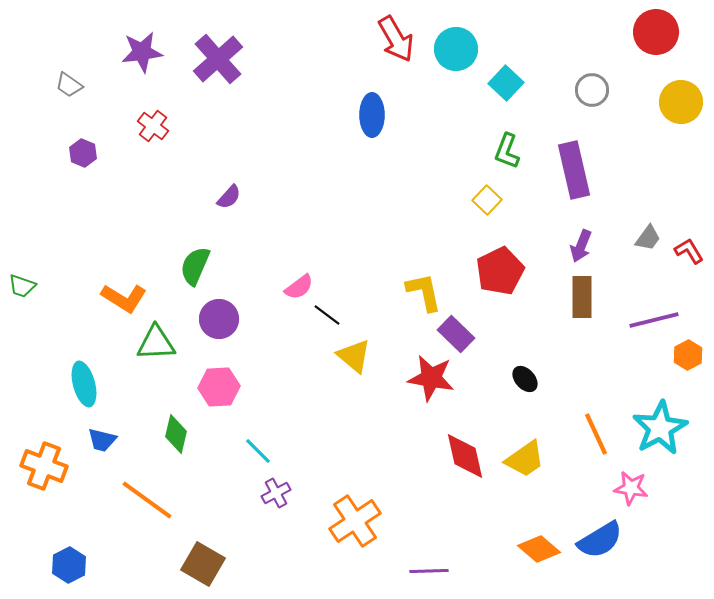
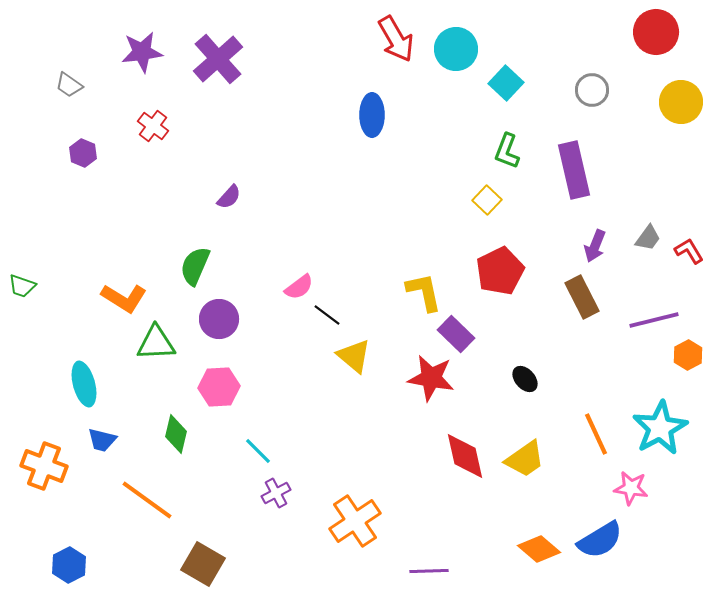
purple arrow at (581, 246): moved 14 px right
brown rectangle at (582, 297): rotated 27 degrees counterclockwise
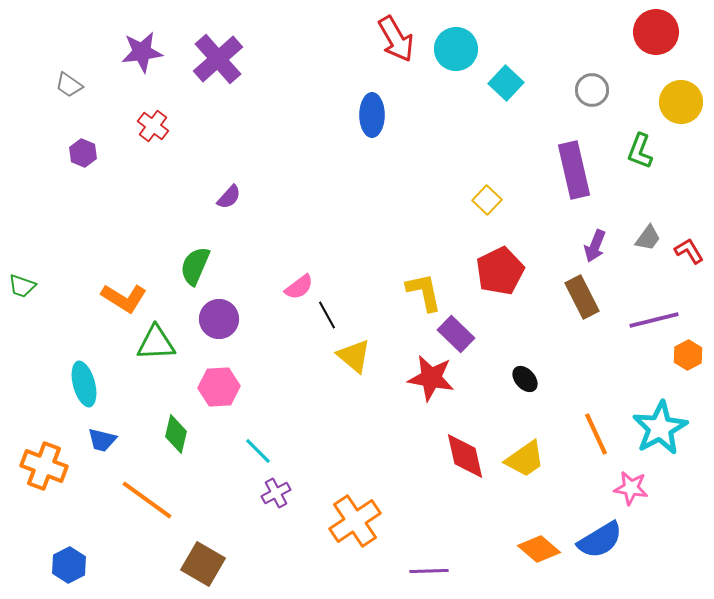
green L-shape at (507, 151): moved 133 px right
black line at (327, 315): rotated 24 degrees clockwise
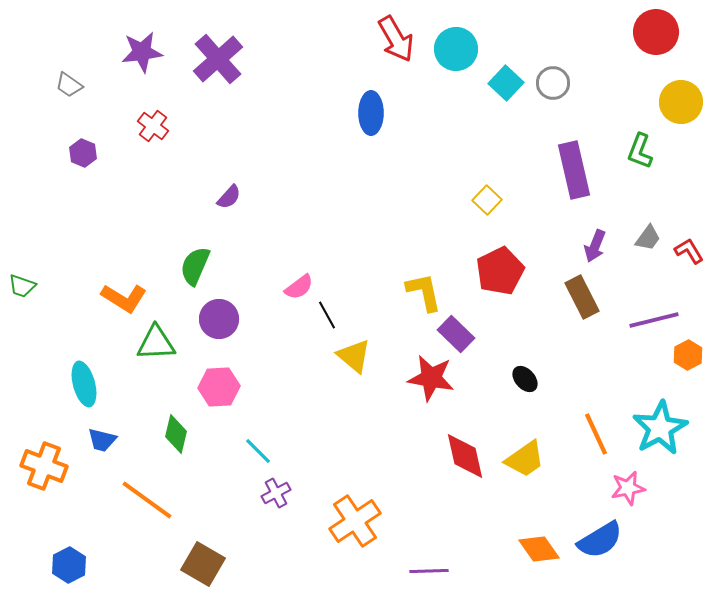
gray circle at (592, 90): moved 39 px left, 7 px up
blue ellipse at (372, 115): moved 1 px left, 2 px up
pink star at (631, 488): moved 3 px left; rotated 20 degrees counterclockwise
orange diamond at (539, 549): rotated 15 degrees clockwise
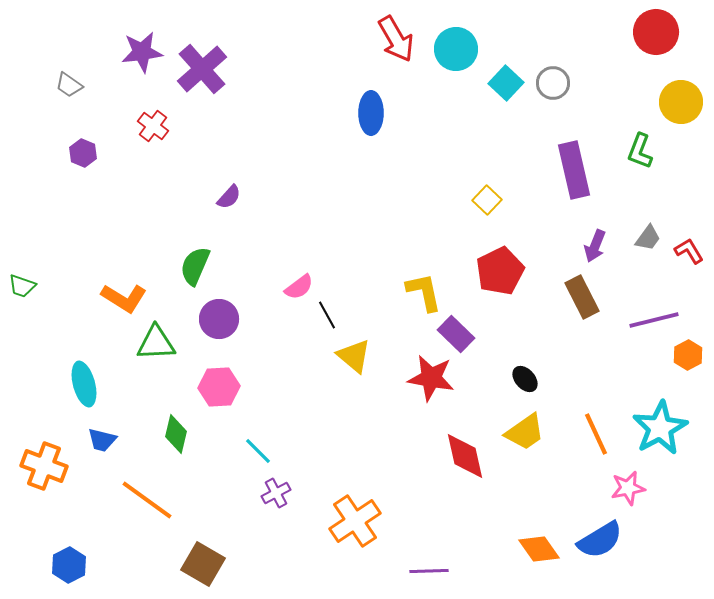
purple cross at (218, 59): moved 16 px left, 10 px down
yellow trapezoid at (525, 459): moved 27 px up
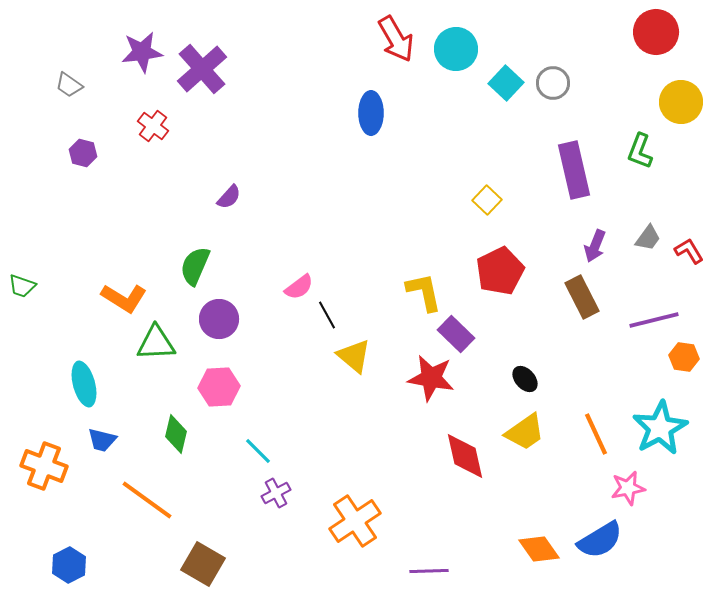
purple hexagon at (83, 153): rotated 8 degrees counterclockwise
orange hexagon at (688, 355): moved 4 px left, 2 px down; rotated 24 degrees counterclockwise
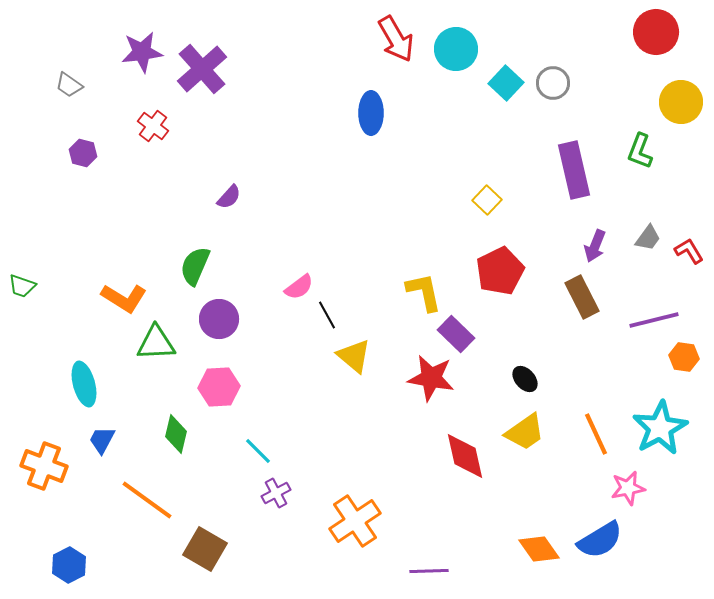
blue trapezoid at (102, 440): rotated 104 degrees clockwise
brown square at (203, 564): moved 2 px right, 15 px up
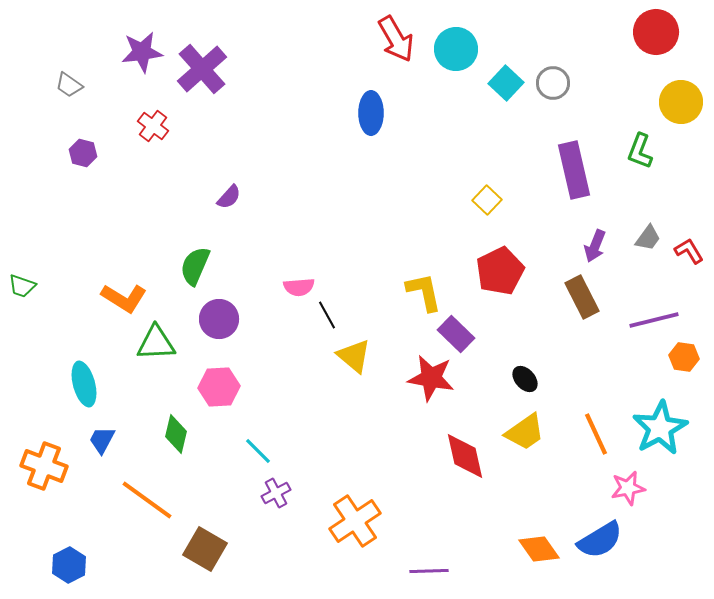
pink semicircle at (299, 287): rotated 32 degrees clockwise
